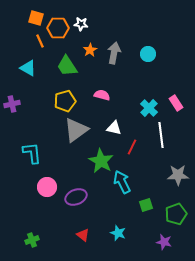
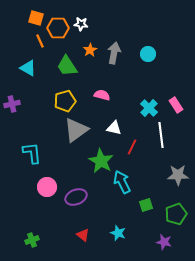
pink rectangle: moved 2 px down
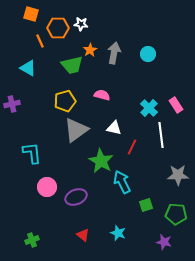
orange square: moved 5 px left, 4 px up
green trapezoid: moved 5 px right, 1 px up; rotated 70 degrees counterclockwise
green pentagon: rotated 25 degrees clockwise
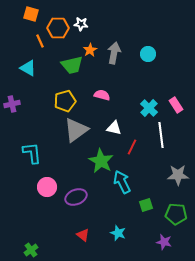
green cross: moved 1 px left, 10 px down; rotated 16 degrees counterclockwise
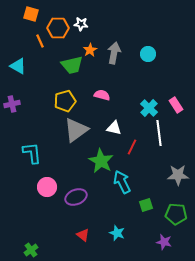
cyan triangle: moved 10 px left, 2 px up
white line: moved 2 px left, 2 px up
cyan star: moved 1 px left
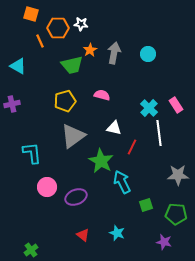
gray triangle: moved 3 px left, 6 px down
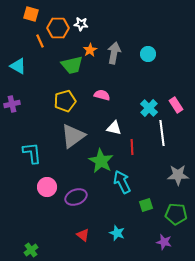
white line: moved 3 px right
red line: rotated 28 degrees counterclockwise
